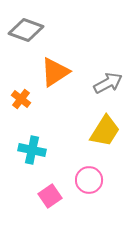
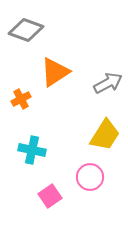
orange cross: rotated 24 degrees clockwise
yellow trapezoid: moved 4 px down
pink circle: moved 1 px right, 3 px up
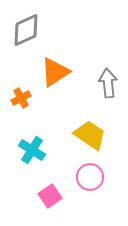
gray diamond: rotated 44 degrees counterclockwise
gray arrow: rotated 68 degrees counterclockwise
orange cross: moved 1 px up
yellow trapezoid: moved 15 px left; rotated 88 degrees counterclockwise
cyan cross: rotated 20 degrees clockwise
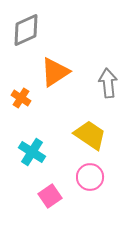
orange cross: rotated 30 degrees counterclockwise
cyan cross: moved 2 px down
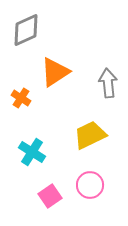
yellow trapezoid: rotated 60 degrees counterclockwise
pink circle: moved 8 px down
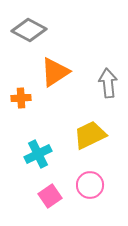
gray diamond: moved 3 px right; rotated 52 degrees clockwise
orange cross: rotated 36 degrees counterclockwise
cyan cross: moved 6 px right, 2 px down; rotated 32 degrees clockwise
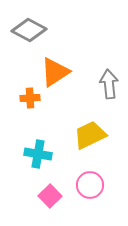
gray arrow: moved 1 px right, 1 px down
orange cross: moved 9 px right
cyan cross: rotated 36 degrees clockwise
pink square: rotated 10 degrees counterclockwise
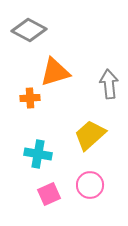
orange triangle: rotated 16 degrees clockwise
yellow trapezoid: rotated 16 degrees counterclockwise
pink square: moved 1 px left, 2 px up; rotated 20 degrees clockwise
